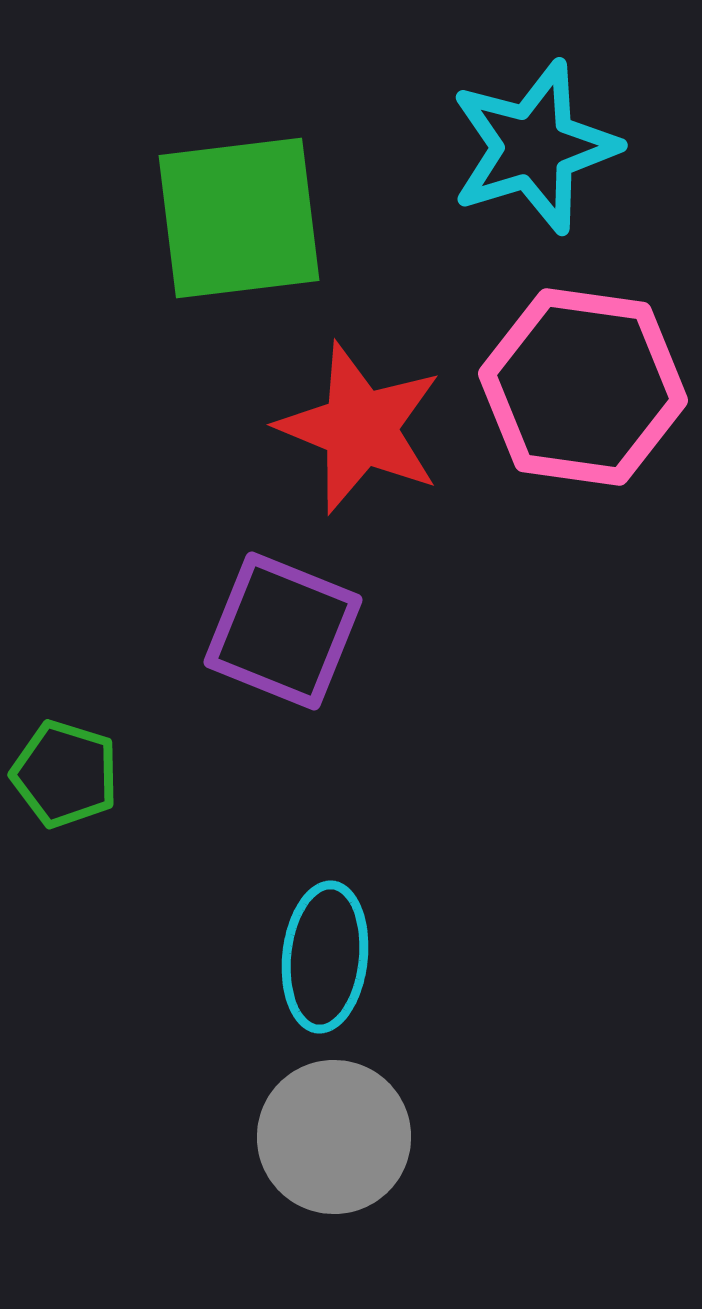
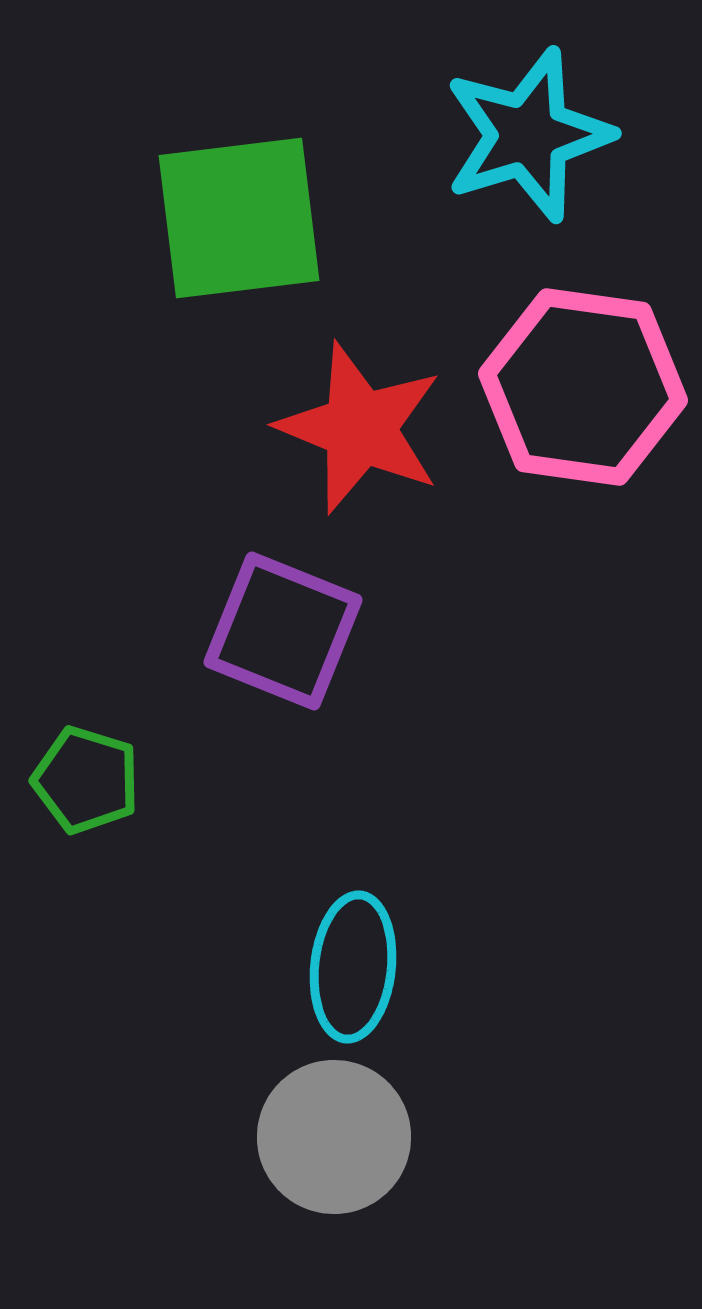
cyan star: moved 6 px left, 12 px up
green pentagon: moved 21 px right, 6 px down
cyan ellipse: moved 28 px right, 10 px down
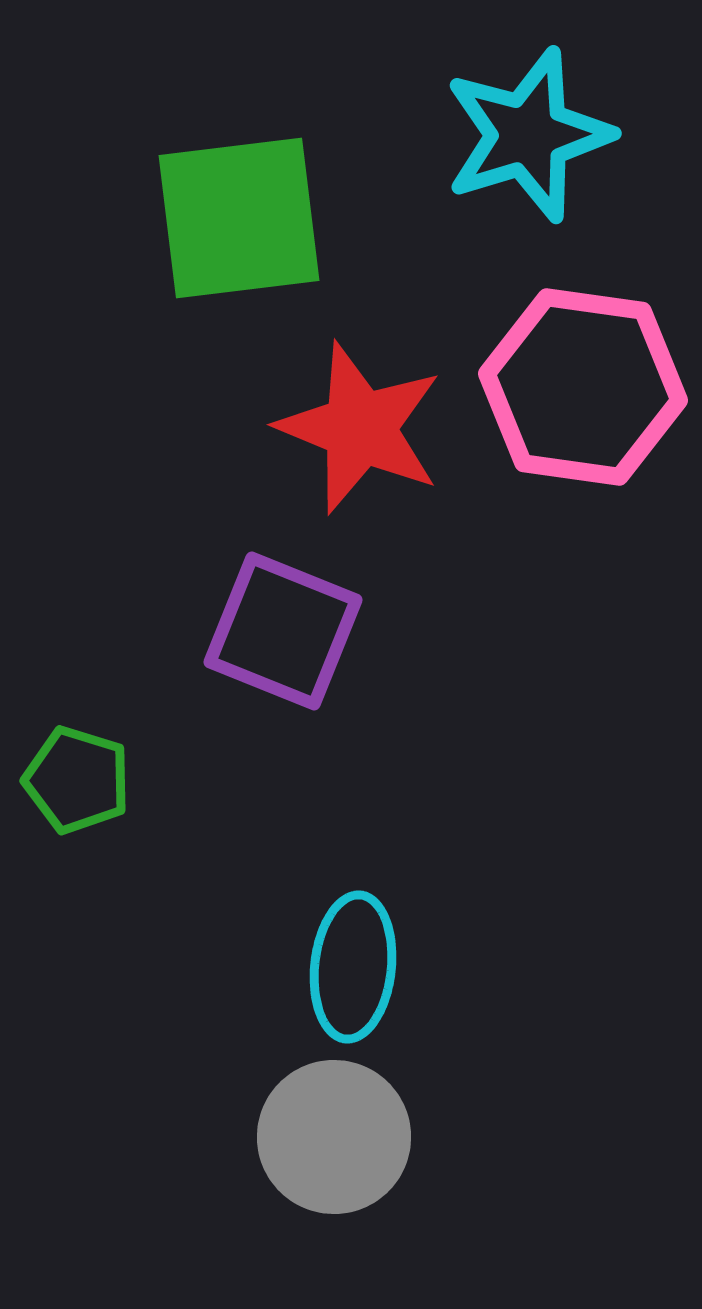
green pentagon: moved 9 px left
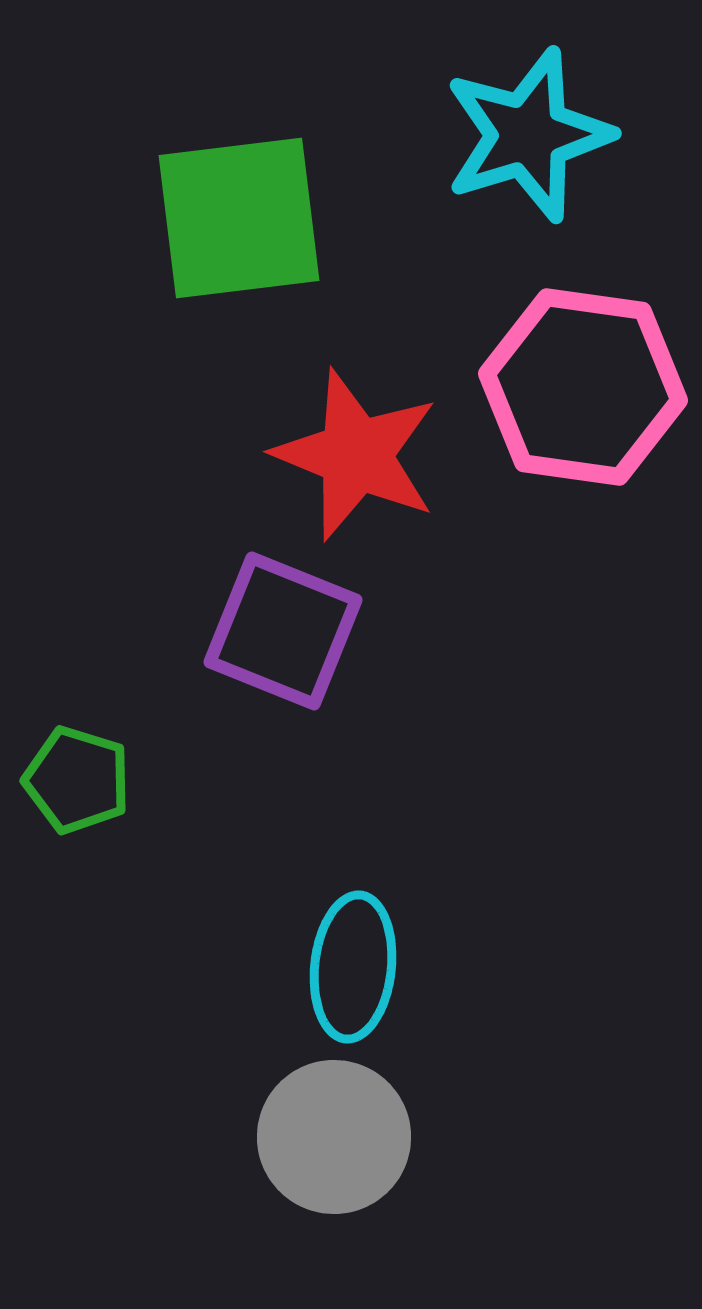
red star: moved 4 px left, 27 px down
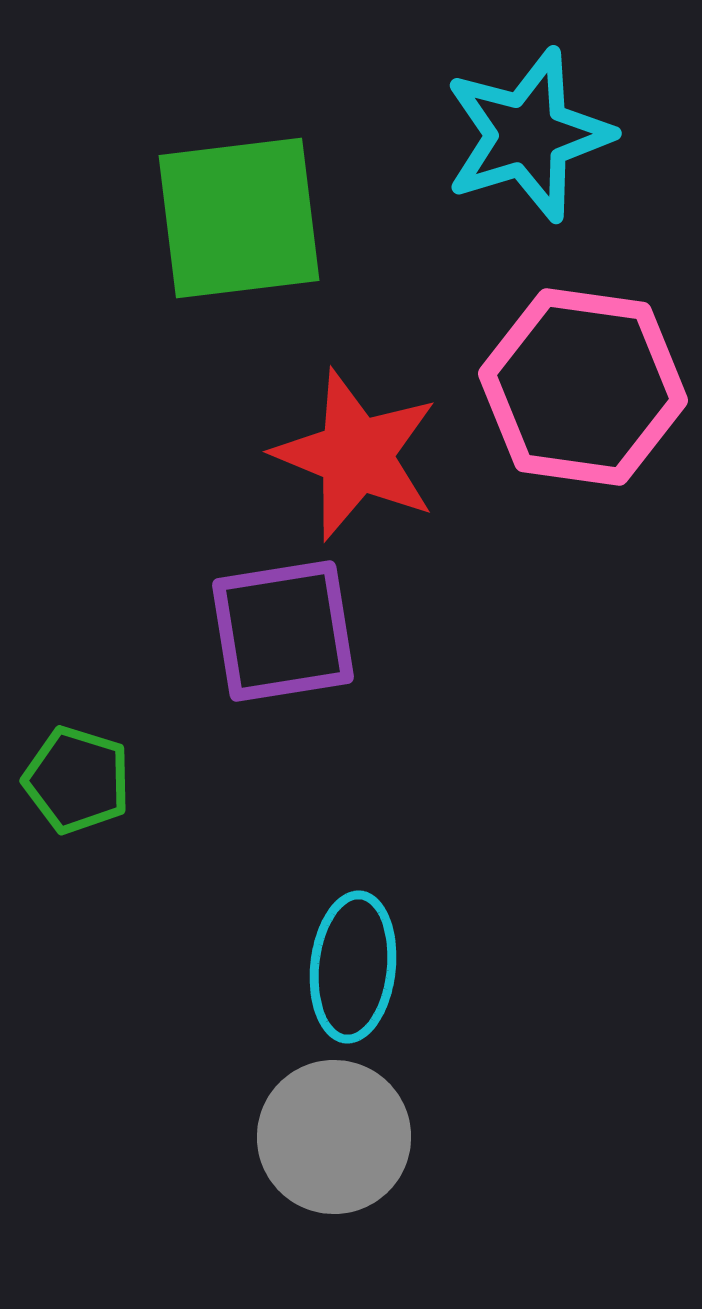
purple square: rotated 31 degrees counterclockwise
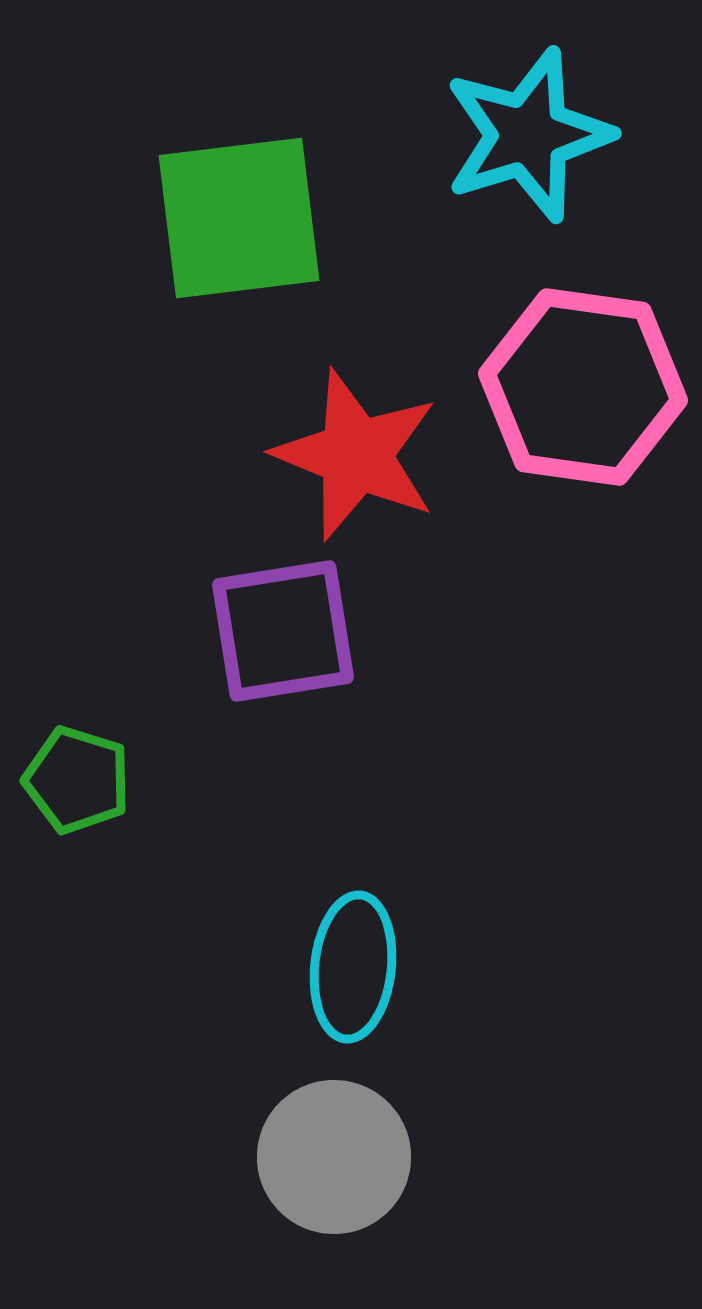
gray circle: moved 20 px down
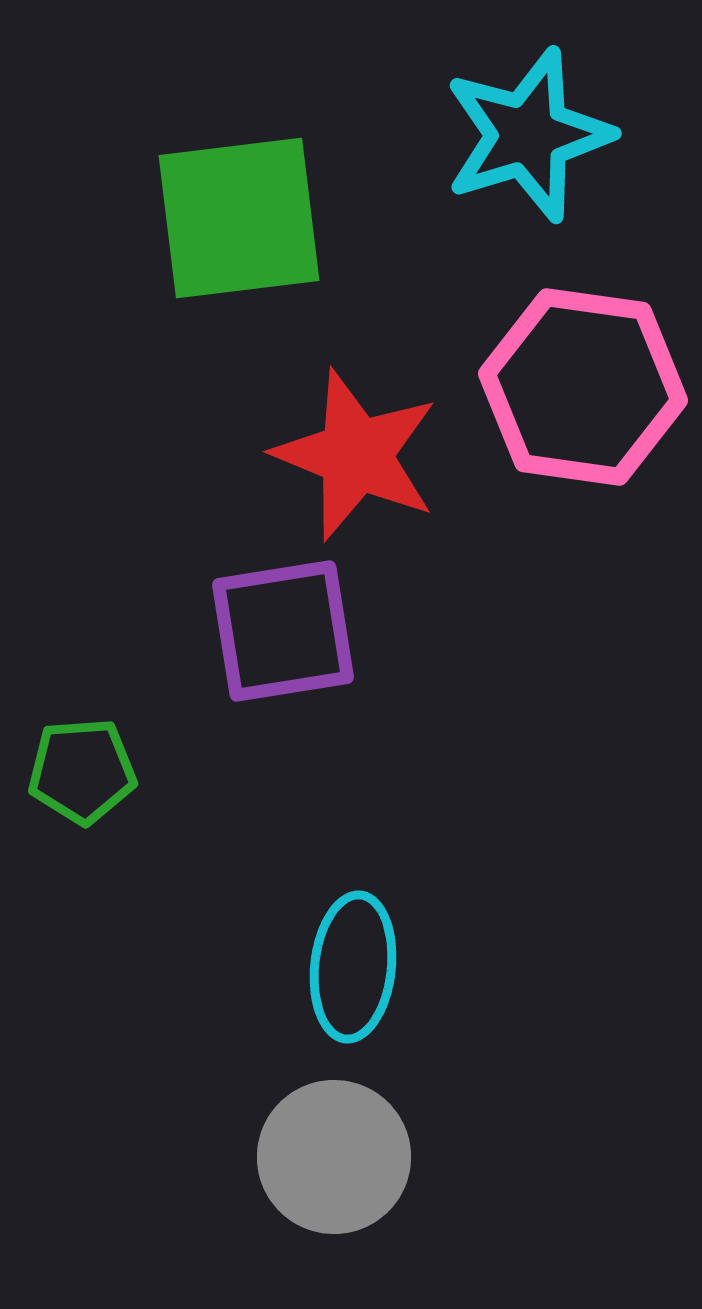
green pentagon: moved 5 px right, 9 px up; rotated 21 degrees counterclockwise
